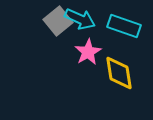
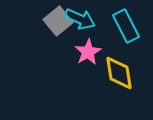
cyan rectangle: moved 2 px right; rotated 44 degrees clockwise
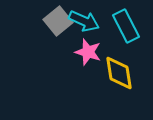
cyan arrow: moved 4 px right, 2 px down
pink star: rotated 24 degrees counterclockwise
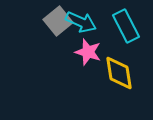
cyan arrow: moved 3 px left, 1 px down
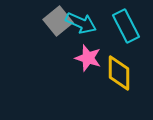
cyan arrow: moved 1 px down
pink star: moved 6 px down
yellow diamond: rotated 9 degrees clockwise
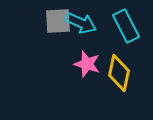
gray square: rotated 36 degrees clockwise
pink star: moved 1 px left, 6 px down
yellow diamond: rotated 12 degrees clockwise
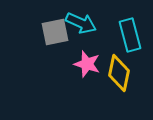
gray square: moved 3 px left, 11 px down; rotated 8 degrees counterclockwise
cyan rectangle: moved 4 px right, 9 px down; rotated 12 degrees clockwise
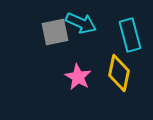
pink star: moved 9 px left, 13 px down; rotated 12 degrees clockwise
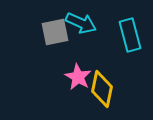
yellow diamond: moved 17 px left, 16 px down
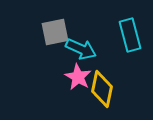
cyan arrow: moved 26 px down
